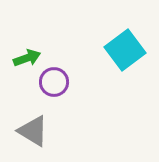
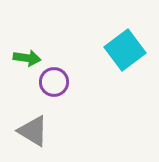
green arrow: rotated 28 degrees clockwise
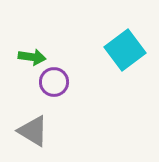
green arrow: moved 5 px right, 1 px up
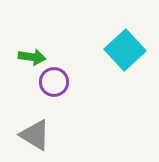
cyan square: rotated 6 degrees counterclockwise
gray triangle: moved 2 px right, 4 px down
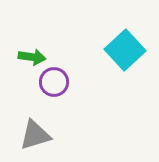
gray triangle: rotated 48 degrees counterclockwise
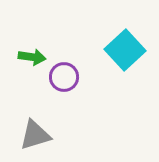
purple circle: moved 10 px right, 5 px up
